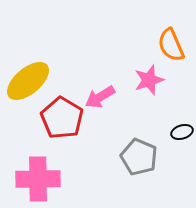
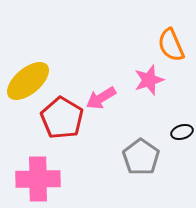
pink arrow: moved 1 px right, 1 px down
gray pentagon: moved 2 px right; rotated 12 degrees clockwise
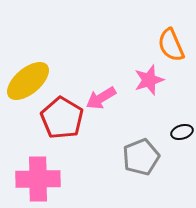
gray pentagon: rotated 15 degrees clockwise
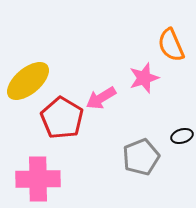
pink star: moved 5 px left, 2 px up
black ellipse: moved 4 px down
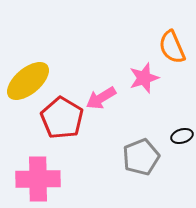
orange semicircle: moved 1 px right, 2 px down
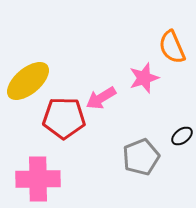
red pentagon: moved 2 px right; rotated 30 degrees counterclockwise
black ellipse: rotated 20 degrees counterclockwise
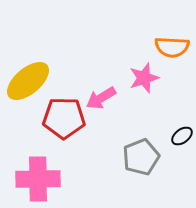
orange semicircle: rotated 64 degrees counterclockwise
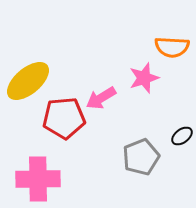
red pentagon: rotated 6 degrees counterclockwise
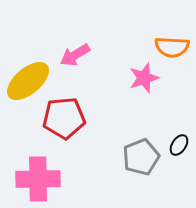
pink arrow: moved 26 px left, 43 px up
black ellipse: moved 3 px left, 9 px down; rotated 20 degrees counterclockwise
